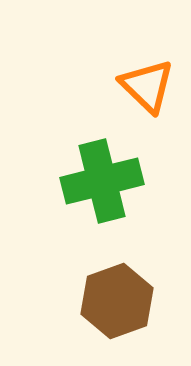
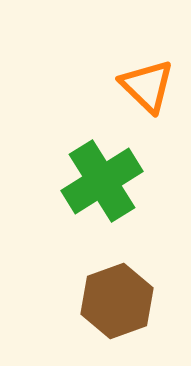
green cross: rotated 18 degrees counterclockwise
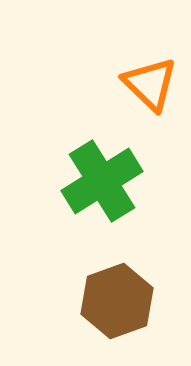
orange triangle: moved 3 px right, 2 px up
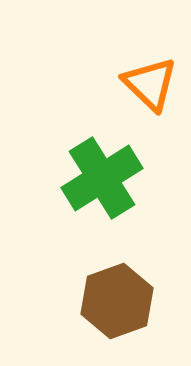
green cross: moved 3 px up
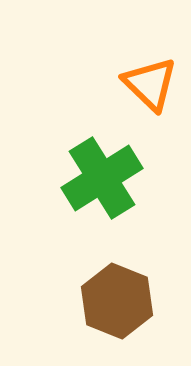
brown hexagon: rotated 18 degrees counterclockwise
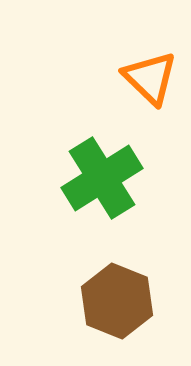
orange triangle: moved 6 px up
